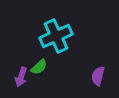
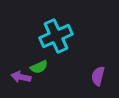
green semicircle: rotated 18 degrees clockwise
purple arrow: rotated 84 degrees clockwise
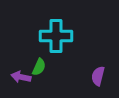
cyan cross: rotated 24 degrees clockwise
green semicircle: rotated 42 degrees counterclockwise
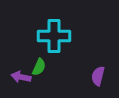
cyan cross: moved 2 px left
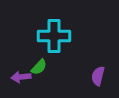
green semicircle: rotated 18 degrees clockwise
purple arrow: rotated 18 degrees counterclockwise
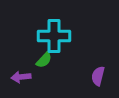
green semicircle: moved 5 px right, 7 px up
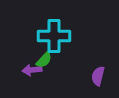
purple arrow: moved 11 px right, 7 px up
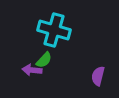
cyan cross: moved 6 px up; rotated 16 degrees clockwise
purple arrow: rotated 12 degrees clockwise
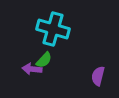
cyan cross: moved 1 px left, 1 px up
purple arrow: moved 1 px up
